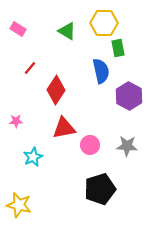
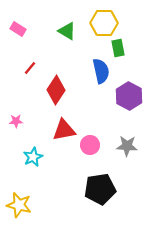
red triangle: moved 2 px down
black pentagon: rotated 8 degrees clockwise
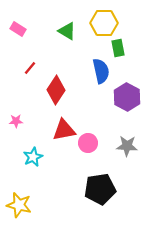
purple hexagon: moved 2 px left, 1 px down
pink circle: moved 2 px left, 2 px up
